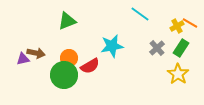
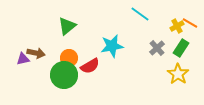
green triangle: moved 5 px down; rotated 18 degrees counterclockwise
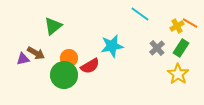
green triangle: moved 14 px left
brown arrow: rotated 18 degrees clockwise
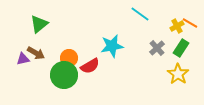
green triangle: moved 14 px left, 2 px up
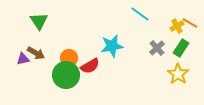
green triangle: moved 3 px up; rotated 24 degrees counterclockwise
green circle: moved 2 px right
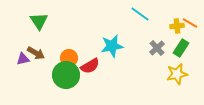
yellow cross: rotated 24 degrees clockwise
yellow star: moved 1 px left; rotated 25 degrees clockwise
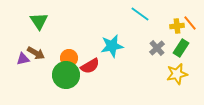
orange line: rotated 21 degrees clockwise
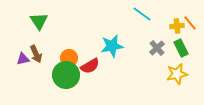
cyan line: moved 2 px right
green rectangle: rotated 60 degrees counterclockwise
brown arrow: moved 1 px down; rotated 36 degrees clockwise
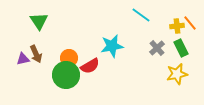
cyan line: moved 1 px left, 1 px down
